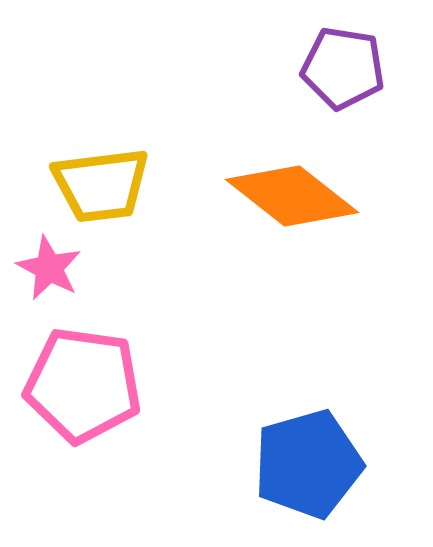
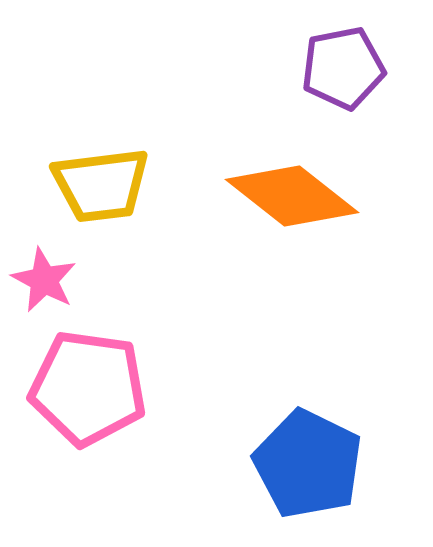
purple pentagon: rotated 20 degrees counterclockwise
pink star: moved 5 px left, 12 px down
pink pentagon: moved 5 px right, 3 px down
blue pentagon: rotated 30 degrees counterclockwise
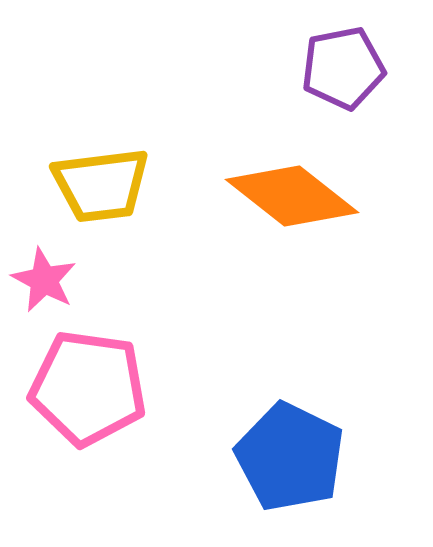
blue pentagon: moved 18 px left, 7 px up
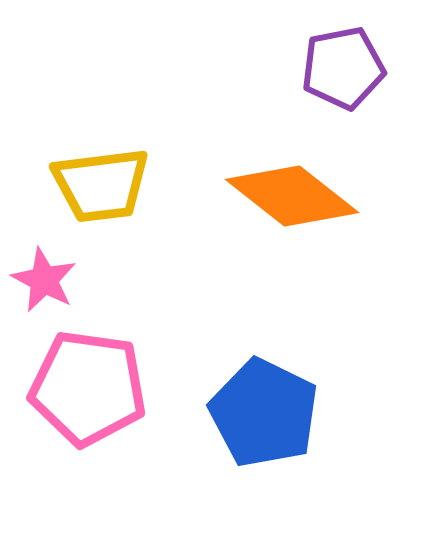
blue pentagon: moved 26 px left, 44 px up
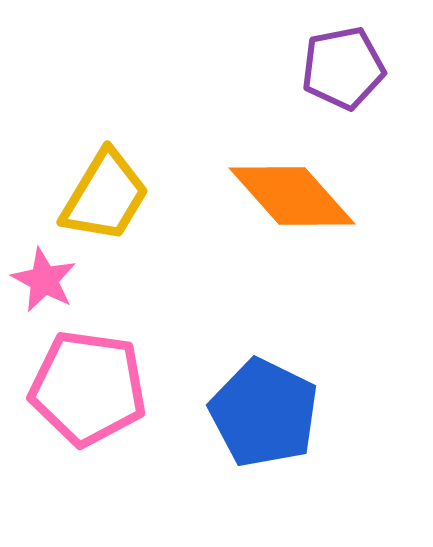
yellow trapezoid: moved 4 px right, 11 px down; rotated 52 degrees counterclockwise
orange diamond: rotated 10 degrees clockwise
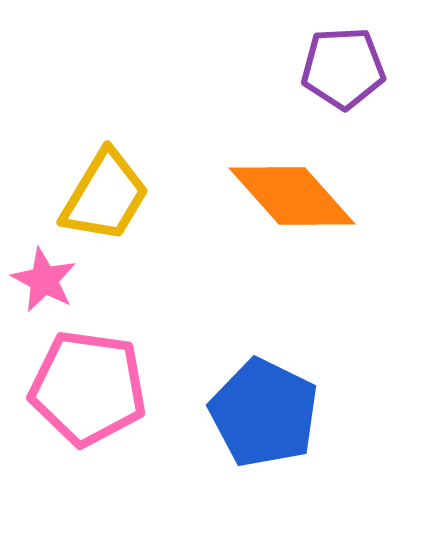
purple pentagon: rotated 8 degrees clockwise
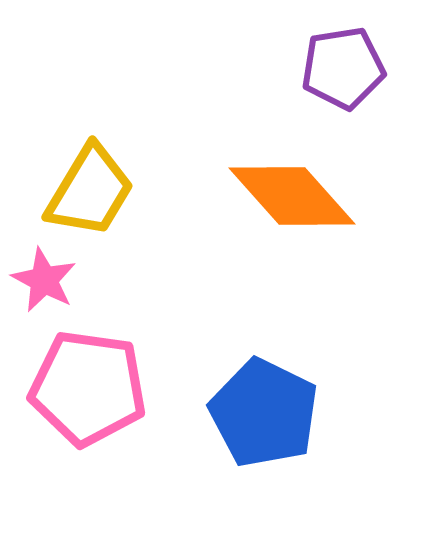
purple pentagon: rotated 6 degrees counterclockwise
yellow trapezoid: moved 15 px left, 5 px up
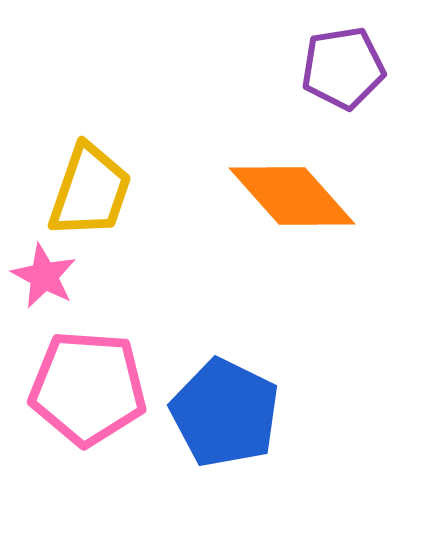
yellow trapezoid: rotated 12 degrees counterclockwise
pink star: moved 4 px up
pink pentagon: rotated 4 degrees counterclockwise
blue pentagon: moved 39 px left
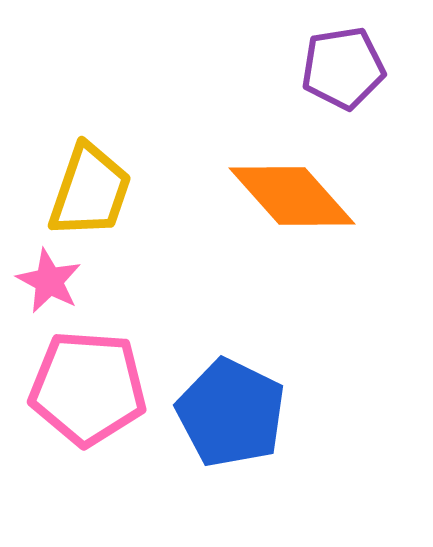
pink star: moved 5 px right, 5 px down
blue pentagon: moved 6 px right
